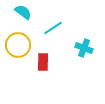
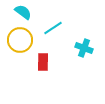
yellow circle: moved 2 px right, 5 px up
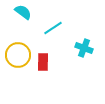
yellow circle: moved 2 px left, 15 px down
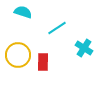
cyan semicircle: rotated 18 degrees counterclockwise
cyan line: moved 4 px right
cyan cross: rotated 12 degrees clockwise
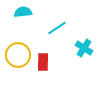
cyan semicircle: rotated 24 degrees counterclockwise
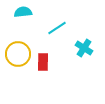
yellow circle: moved 1 px up
